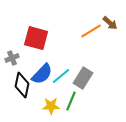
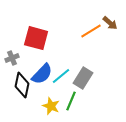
yellow star: rotated 24 degrees clockwise
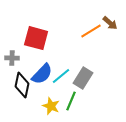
gray cross: rotated 24 degrees clockwise
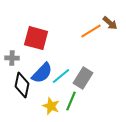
blue semicircle: moved 1 px up
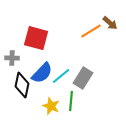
green line: rotated 18 degrees counterclockwise
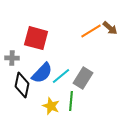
brown arrow: moved 5 px down
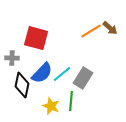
cyan line: moved 1 px right, 2 px up
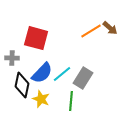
yellow star: moved 10 px left, 7 px up
